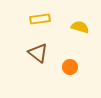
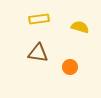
yellow rectangle: moved 1 px left
brown triangle: rotated 30 degrees counterclockwise
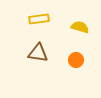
orange circle: moved 6 px right, 7 px up
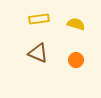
yellow semicircle: moved 4 px left, 3 px up
brown triangle: rotated 15 degrees clockwise
